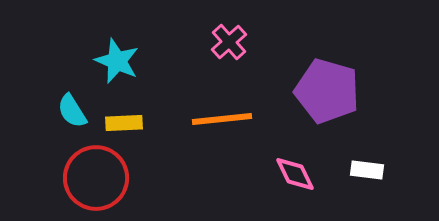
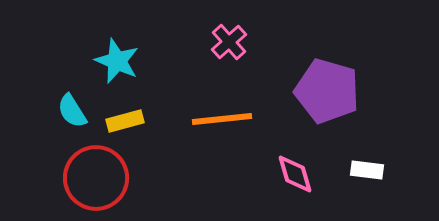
yellow rectangle: moved 1 px right, 2 px up; rotated 12 degrees counterclockwise
pink diamond: rotated 9 degrees clockwise
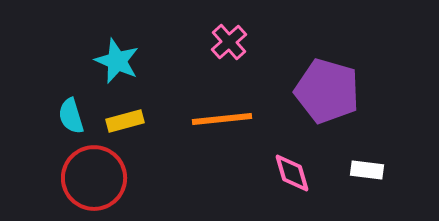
cyan semicircle: moved 1 px left, 5 px down; rotated 15 degrees clockwise
pink diamond: moved 3 px left, 1 px up
red circle: moved 2 px left
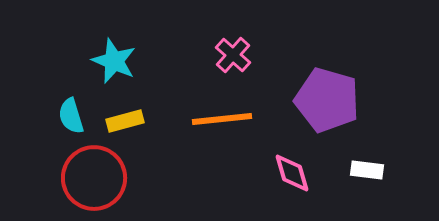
pink cross: moved 4 px right, 13 px down; rotated 6 degrees counterclockwise
cyan star: moved 3 px left
purple pentagon: moved 9 px down
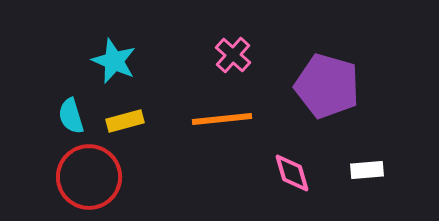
purple pentagon: moved 14 px up
white rectangle: rotated 12 degrees counterclockwise
red circle: moved 5 px left, 1 px up
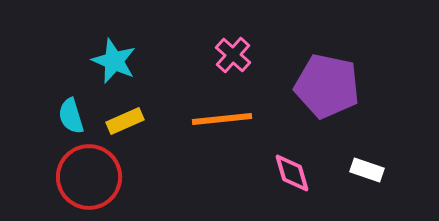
purple pentagon: rotated 4 degrees counterclockwise
yellow rectangle: rotated 9 degrees counterclockwise
white rectangle: rotated 24 degrees clockwise
